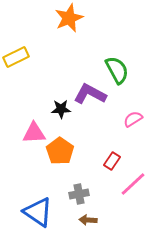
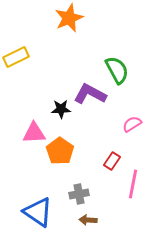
pink semicircle: moved 1 px left, 5 px down
pink line: rotated 36 degrees counterclockwise
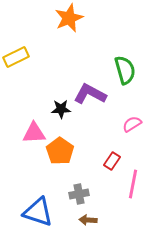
green semicircle: moved 8 px right; rotated 12 degrees clockwise
blue triangle: rotated 16 degrees counterclockwise
